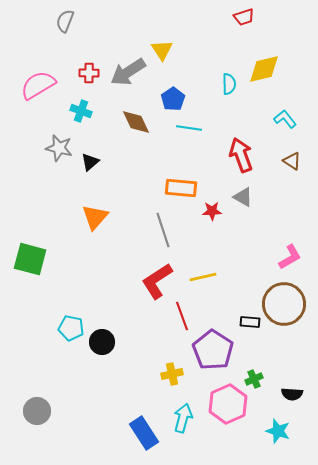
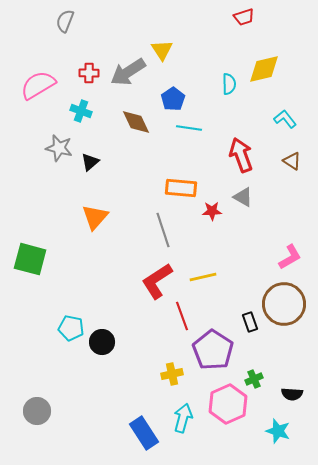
black rectangle: rotated 66 degrees clockwise
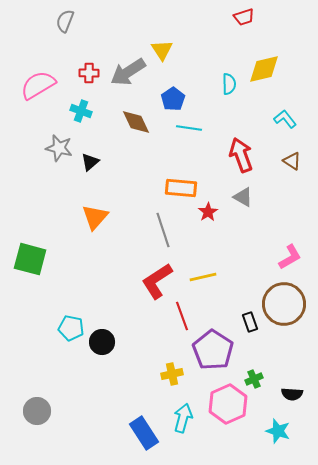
red star: moved 4 px left, 1 px down; rotated 30 degrees counterclockwise
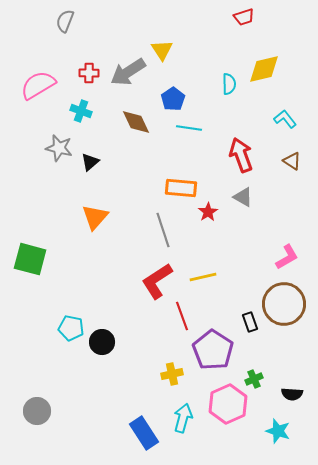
pink L-shape: moved 3 px left
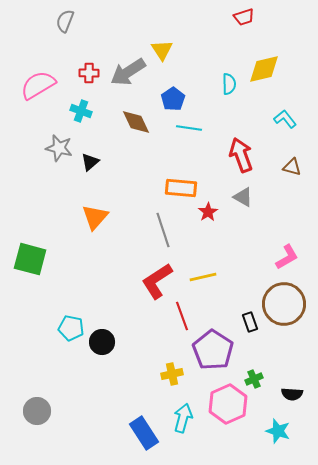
brown triangle: moved 6 px down; rotated 18 degrees counterclockwise
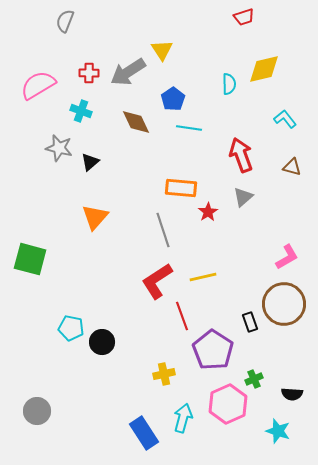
gray triangle: rotated 50 degrees clockwise
yellow cross: moved 8 px left
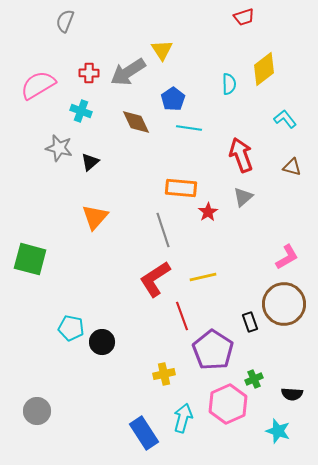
yellow diamond: rotated 24 degrees counterclockwise
red L-shape: moved 2 px left, 2 px up
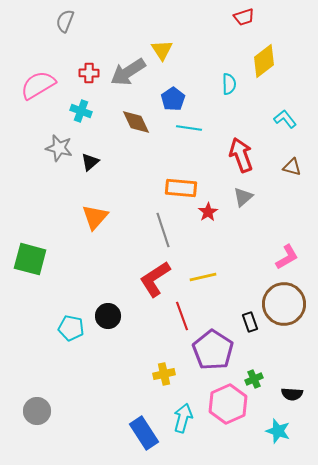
yellow diamond: moved 8 px up
black circle: moved 6 px right, 26 px up
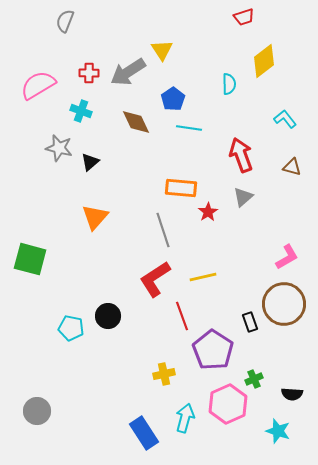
cyan arrow: moved 2 px right
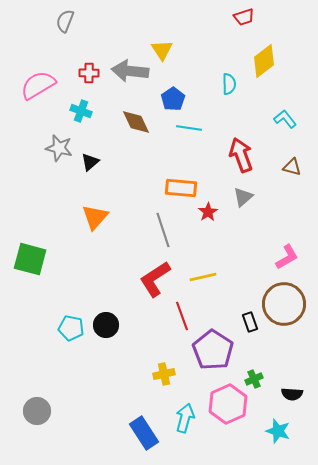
gray arrow: moved 2 px right, 1 px up; rotated 39 degrees clockwise
black circle: moved 2 px left, 9 px down
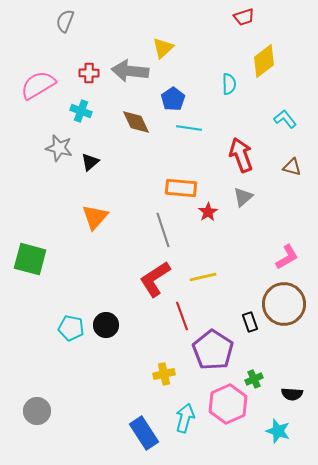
yellow triangle: moved 1 px right, 2 px up; rotated 20 degrees clockwise
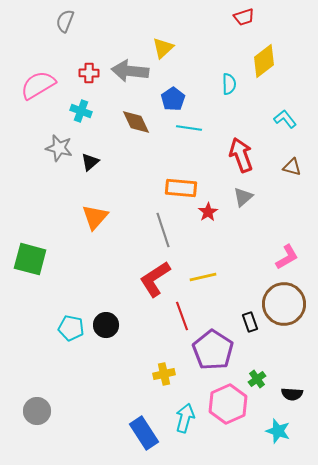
green cross: moved 3 px right; rotated 12 degrees counterclockwise
